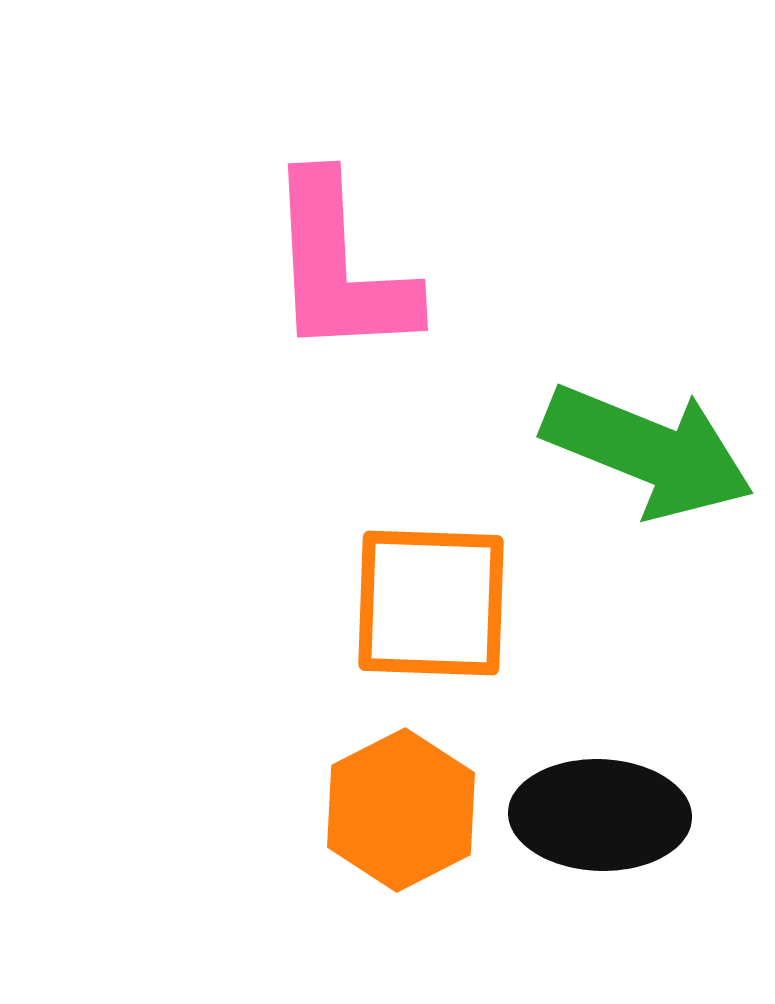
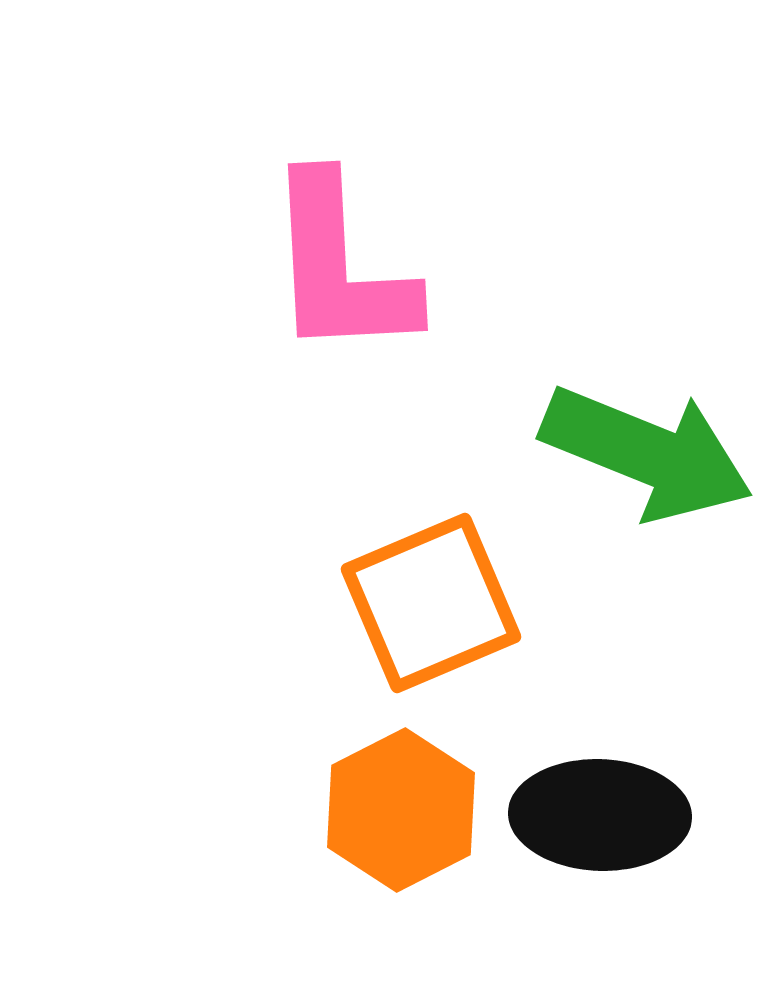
green arrow: moved 1 px left, 2 px down
orange square: rotated 25 degrees counterclockwise
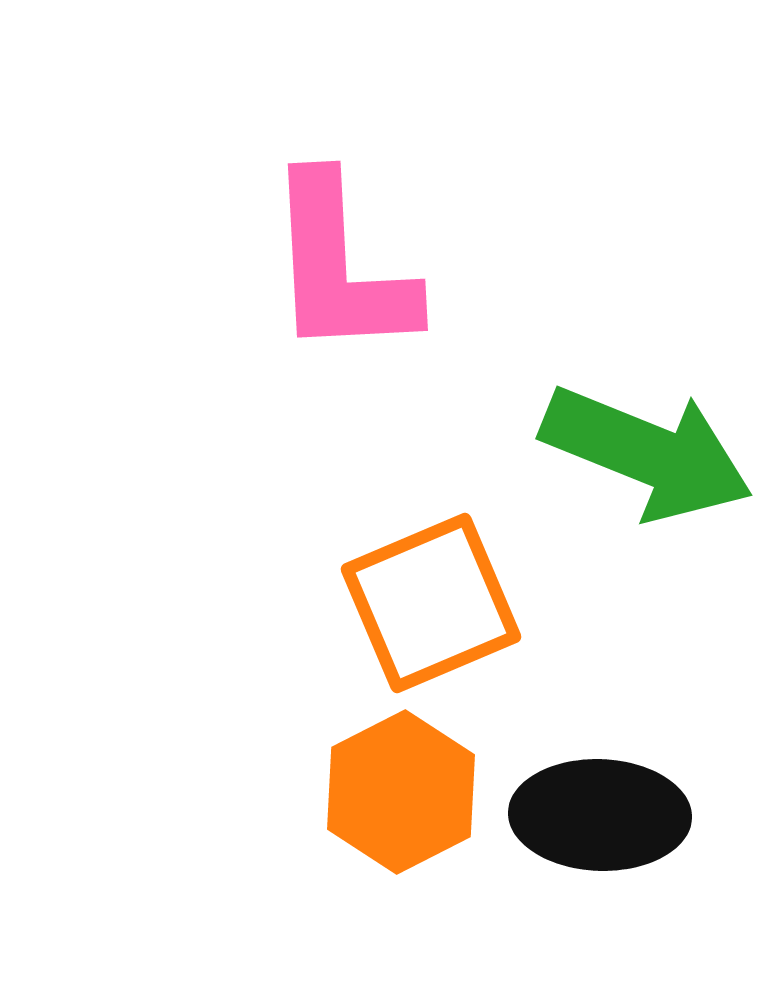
orange hexagon: moved 18 px up
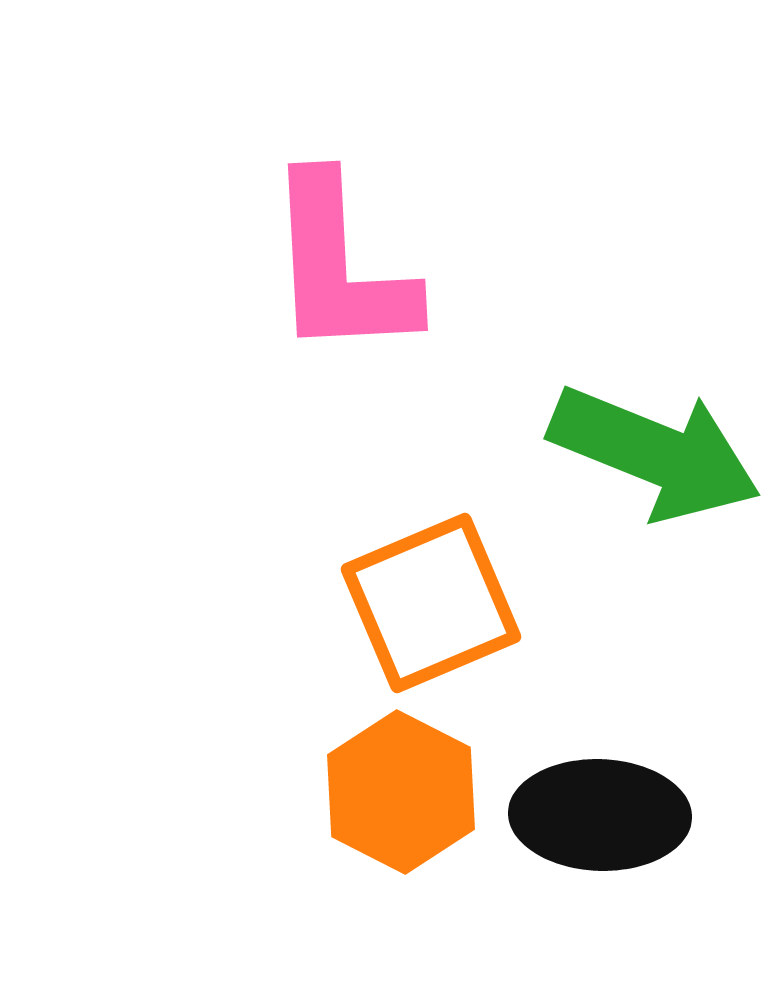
green arrow: moved 8 px right
orange hexagon: rotated 6 degrees counterclockwise
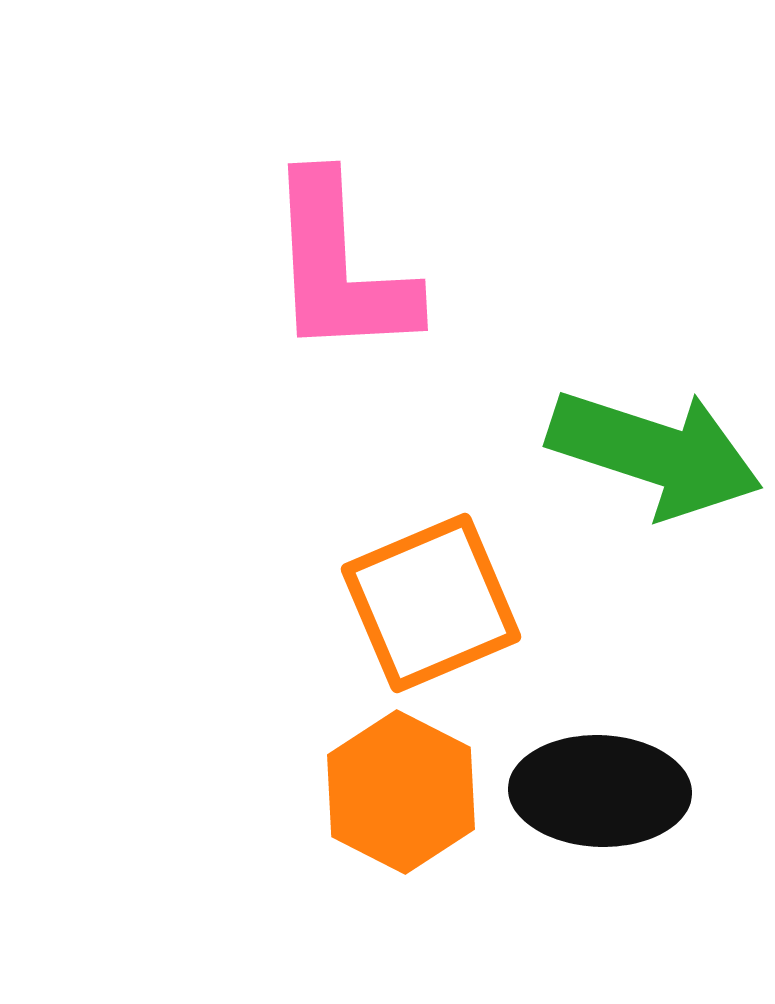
green arrow: rotated 4 degrees counterclockwise
black ellipse: moved 24 px up
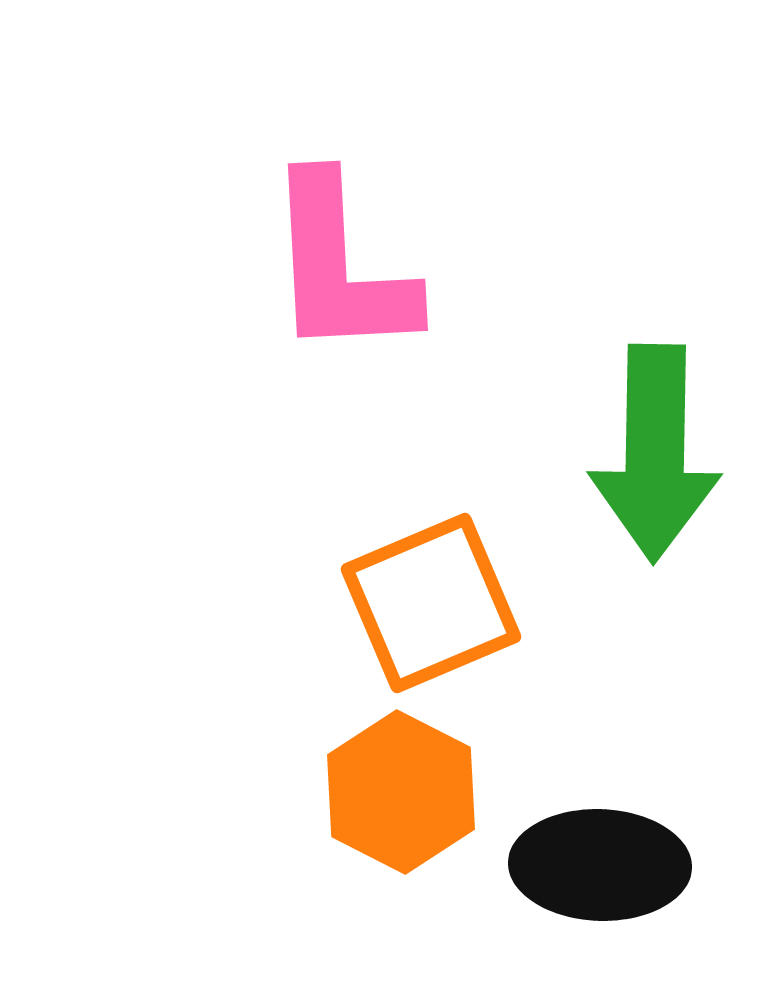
green arrow: rotated 73 degrees clockwise
black ellipse: moved 74 px down
